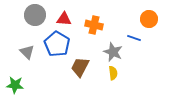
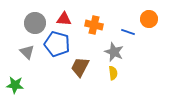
gray circle: moved 8 px down
blue line: moved 6 px left, 6 px up
blue pentagon: rotated 15 degrees counterclockwise
gray star: moved 1 px right
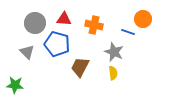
orange circle: moved 6 px left
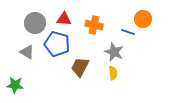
gray triangle: rotated 14 degrees counterclockwise
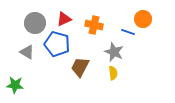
red triangle: rotated 28 degrees counterclockwise
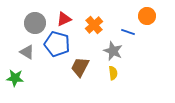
orange circle: moved 4 px right, 3 px up
orange cross: rotated 36 degrees clockwise
gray star: moved 1 px left, 1 px up
green star: moved 7 px up
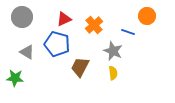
gray circle: moved 13 px left, 6 px up
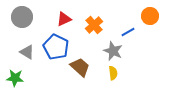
orange circle: moved 3 px right
blue line: rotated 48 degrees counterclockwise
blue pentagon: moved 1 px left, 3 px down; rotated 10 degrees clockwise
brown trapezoid: rotated 105 degrees clockwise
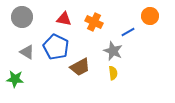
red triangle: rotated 35 degrees clockwise
orange cross: moved 3 px up; rotated 24 degrees counterclockwise
brown trapezoid: rotated 110 degrees clockwise
green star: moved 1 px down
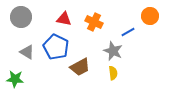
gray circle: moved 1 px left
